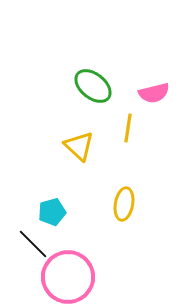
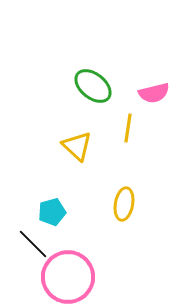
yellow triangle: moved 2 px left
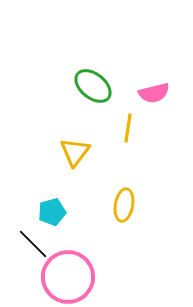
yellow triangle: moved 2 px left, 6 px down; rotated 24 degrees clockwise
yellow ellipse: moved 1 px down
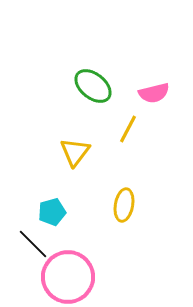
yellow line: moved 1 px down; rotated 20 degrees clockwise
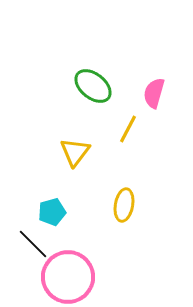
pink semicircle: rotated 120 degrees clockwise
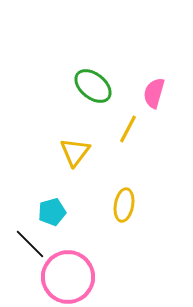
black line: moved 3 px left
